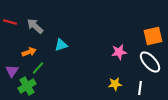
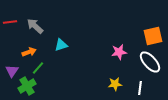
red line: rotated 24 degrees counterclockwise
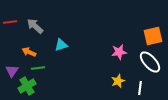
orange arrow: rotated 136 degrees counterclockwise
green line: rotated 40 degrees clockwise
yellow star: moved 3 px right, 3 px up; rotated 16 degrees counterclockwise
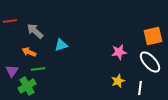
red line: moved 1 px up
gray arrow: moved 5 px down
green line: moved 1 px down
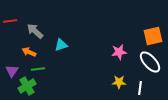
yellow star: moved 1 px right, 1 px down; rotated 24 degrees clockwise
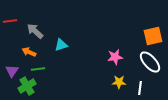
pink star: moved 4 px left, 5 px down
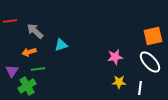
orange arrow: rotated 40 degrees counterclockwise
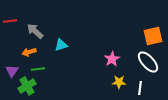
pink star: moved 3 px left, 2 px down; rotated 21 degrees counterclockwise
white ellipse: moved 2 px left
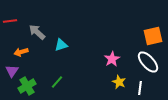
gray arrow: moved 2 px right, 1 px down
orange arrow: moved 8 px left
green line: moved 19 px right, 13 px down; rotated 40 degrees counterclockwise
yellow star: rotated 24 degrees clockwise
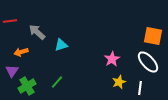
orange square: rotated 24 degrees clockwise
yellow star: rotated 24 degrees clockwise
